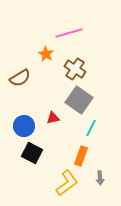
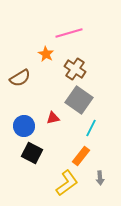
orange rectangle: rotated 18 degrees clockwise
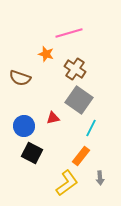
orange star: rotated 14 degrees counterclockwise
brown semicircle: rotated 50 degrees clockwise
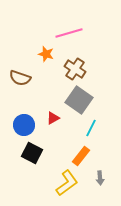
red triangle: rotated 16 degrees counterclockwise
blue circle: moved 1 px up
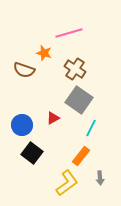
orange star: moved 2 px left, 1 px up
brown semicircle: moved 4 px right, 8 px up
blue circle: moved 2 px left
black square: rotated 10 degrees clockwise
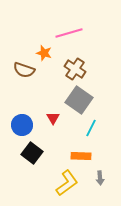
red triangle: rotated 32 degrees counterclockwise
orange rectangle: rotated 54 degrees clockwise
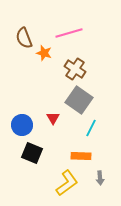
brown semicircle: moved 32 px up; rotated 50 degrees clockwise
black square: rotated 15 degrees counterclockwise
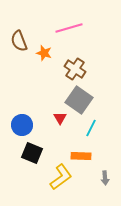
pink line: moved 5 px up
brown semicircle: moved 5 px left, 3 px down
red triangle: moved 7 px right
gray arrow: moved 5 px right
yellow L-shape: moved 6 px left, 6 px up
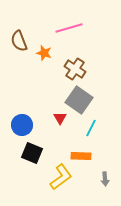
gray arrow: moved 1 px down
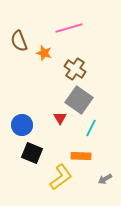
gray arrow: rotated 64 degrees clockwise
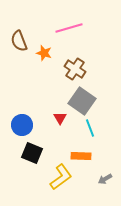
gray square: moved 3 px right, 1 px down
cyan line: moved 1 px left; rotated 48 degrees counterclockwise
